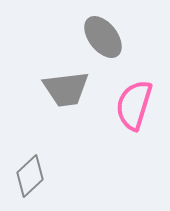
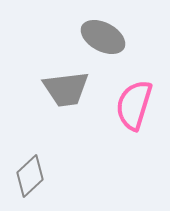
gray ellipse: rotated 24 degrees counterclockwise
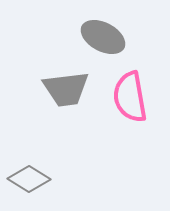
pink semicircle: moved 4 px left, 8 px up; rotated 27 degrees counterclockwise
gray diamond: moved 1 px left, 3 px down; rotated 75 degrees clockwise
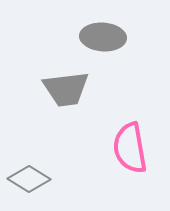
gray ellipse: rotated 24 degrees counterclockwise
pink semicircle: moved 51 px down
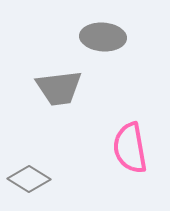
gray trapezoid: moved 7 px left, 1 px up
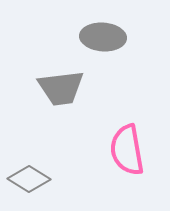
gray trapezoid: moved 2 px right
pink semicircle: moved 3 px left, 2 px down
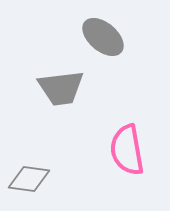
gray ellipse: rotated 36 degrees clockwise
gray diamond: rotated 24 degrees counterclockwise
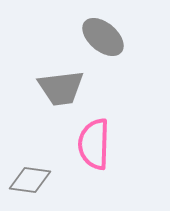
pink semicircle: moved 33 px left, 6 px up; rotated 12 degrees clockwise
gray diamond: moved 1 px right, 1 px down
